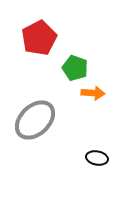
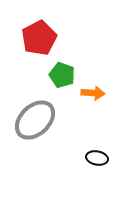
green pentagon: moved 13 px left, 7 px down
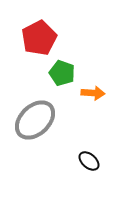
green pentagon: moved 2 px up
black ellipse: moved 8 px left, 3 px down; rotated 30 degrees clockwise
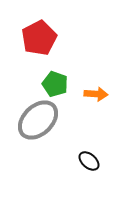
green pentagon: moved 7 px left, 11 px down
orange arrow: moved 3 px right, 1 px down
gray ellipse: moved 3 px right
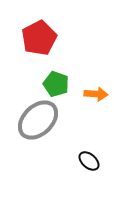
green pentagon: moved 1 px right
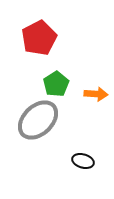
green pentagon: rotated 20 degrees clockwise
black ellipse: moved 6 px left; rotated 25 degrees counterclockwise
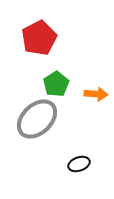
gray ellipse: moved 1 px left, 1 px up
black ellipse: moved 4 px left, 3 px down; rotated 35 degrees counterclockwise
